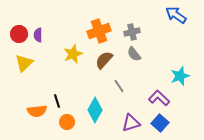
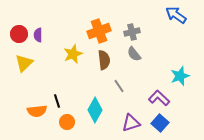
brown semicircle: rotated 132 degrees clockwise
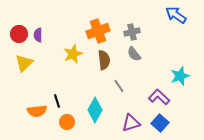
orange cross: moved 1 px left
purple L-shape: moved 1 px up
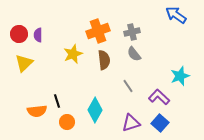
gray line: moved 9 px right
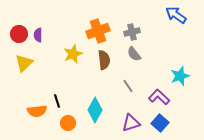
orange circle: moved 1 px right, 1 px down
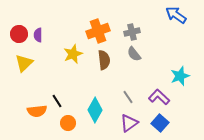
gray line: moved 11 px down
black line: rotated 16 degrees counterclockwise
purple triangle: moved 2 px left; rotated 18 degrees counterclockwise
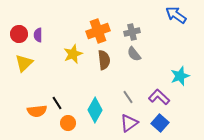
black line: moved 2 px down
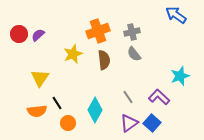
purple semicircle: rotated 48 degrees clockwise
yellow triangle: moved 16 px right, 15 px down; rotated 12 degrees counterclockwise
blue square: moved 8 px left
